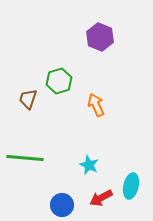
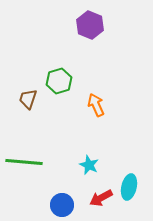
purple hexagon: moved 10 px left, 12 px up
green line: moved 1 px left, 4 px down
cyan ellipse: moved 2 px left, 1 px down
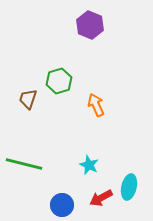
green line: moved 2 px down; rotated 9 degrees clockwise
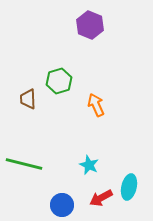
brown trapezoid: rotated 20 degrees counterclockwise
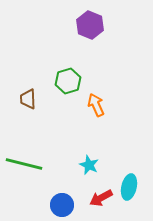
green hexagon: moved 9 px right
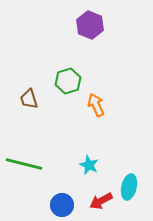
brown trapezoid: moved 1 px right; rotated 15 degrees counterclockwise
red arrow: moved 3 px down
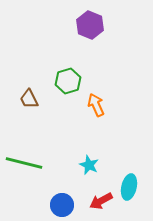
brown trapezoid: rotated 10 degrees counterclockwise
green line: moved 1 px up
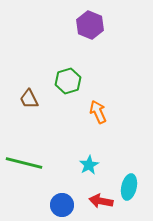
orange arrow: moved 2 px right, 7 px down
cyan star: rotated 18 degrees clockwise
red arrow: rotated 40 degrees clockwise
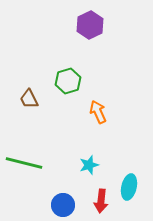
purple hexagon: rotated 12 degrees clockwise
cyan star: rotated 12 degrees clockwise
red arrow: rotated 95 degrees counterclockwise
blue circle: moved 1 px right
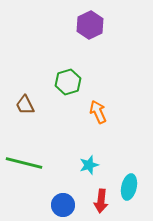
green hexagon: moved 1 px down
brown trapezoid: moved 4 px left, 6 px down
